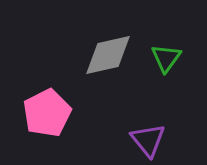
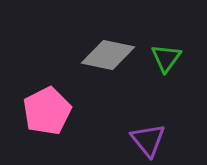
gray diamond: rotated 24 degrees clockwise
pink pentagon: moved 2 px up
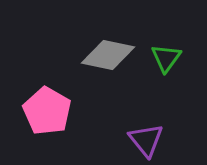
pink pentagon: rotated 15 degrees counterclockwise
purple triangle: moved 2 px left
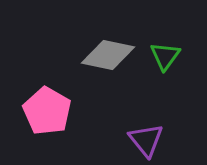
green triangle: moved 1 px left, 2 px up
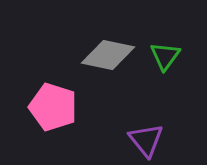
pink pentagon: moved 6 px right, 4 px up; rotated 12 degrees counterclockwise
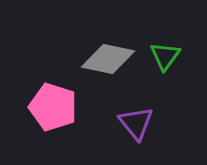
gray diamond: moved 4 px down
purple triangle: moved 10 px left, 17 px up
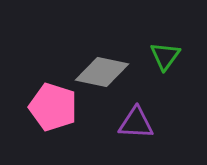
gray diamond: moved 6 px left, 13 px down
purple triangle: rotated 48 degrees counterclockwise
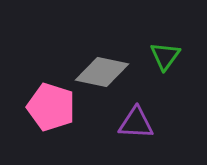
pink pentagon: moved 2 px left
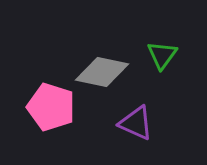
green triangle: moved 3 px left, 1 px up
purple triangle: rotated 21 degrees clockwise
